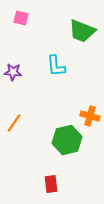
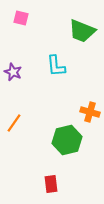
purple star: rotated 18 degrees clockwise
orange cross: moved 4 px up
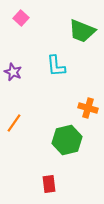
pink square: rotated 28 degrees clockwise
orange cross: moved 2 px left, 4 px up
red rectangle: moved 2 px left
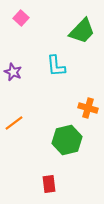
green trapezoid: rotated 68 degrees counterclockwise
orange line: rotated 18 degrees clockwise
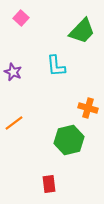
green hexagon: moved 2 px right
